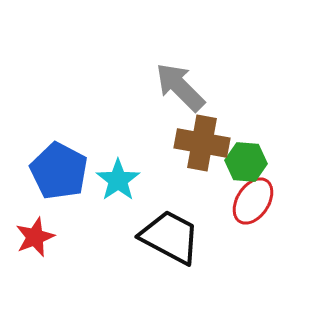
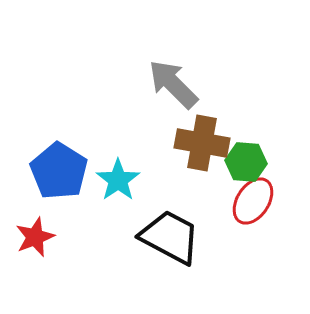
gray arrow: moved 7 px left, 3 px up
blue pentagon: rotated 4 degrees clockwise
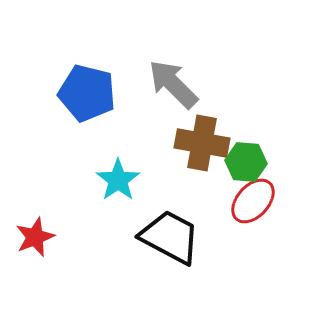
blue pentagon: moved 28 px right, 78 px up; rotated 18 degrees counterclockwise
red ellipse: rotated 9 degrees clockwise
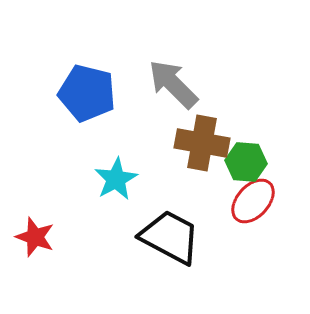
cyan star: moved 2 px left, 1 px up; rotated 6 degrees clockwise
red star: rotated 30 degrees counterclockwise
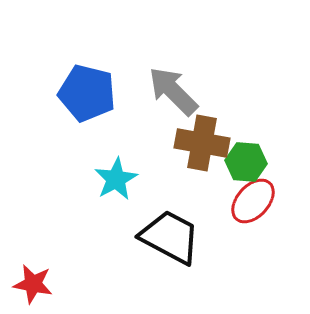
gray arrow: moved 7 px down
red star: moved 2 px left, 47 px down; rotated 9 degrees counterclockwise
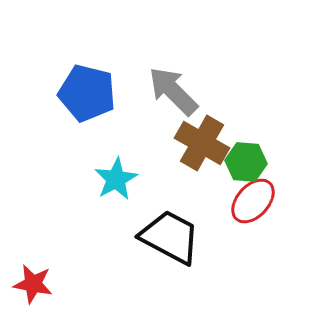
brown cross: rotated 20 degrees clockwise
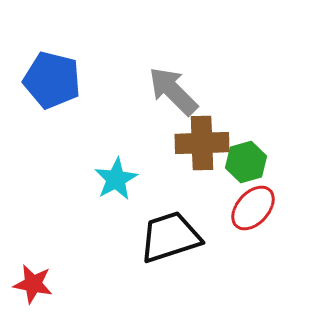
blue pentagon: moved 35 px left, 13 px up
brown cross: rotated 32 degrees counterclockwise
green hexagon: rotated 21 degrees counterclockwise
red ellipse: moved 7 px down
black trapezoid: rotated 46 degrees counterclockwise
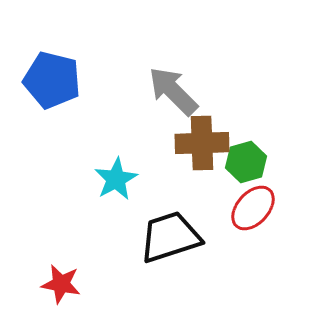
red star: moved 28 px right
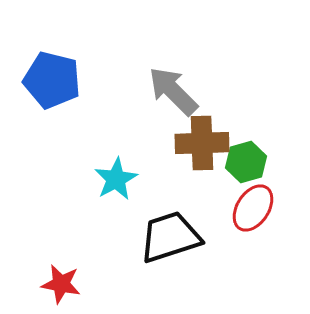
red ellipse: rotated 9 degrees counterclockwise
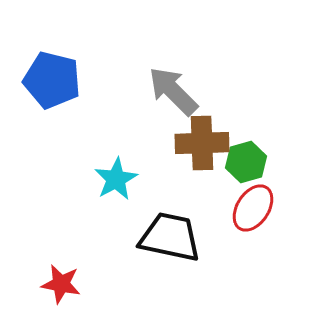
black trapezoid: rotated 30 degrees clockwise
